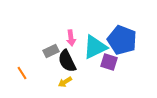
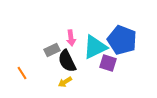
gray rectangle: moved 1 px right, 1 px up
purple square: moved 1 px left, 1 px down
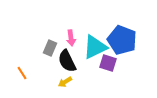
gray rectangle: moved 2 px left, 2 px up; rotated 42 degrees counterclockwise
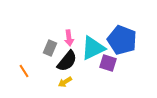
pink arrow: moved 2 px left
cyan triangle: moved 2 px left, 1 px down
black semicircle: rotated 115 degrees counterclockwise
orange line: moved 2 px right, 2 px up
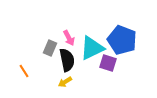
pink arrow: rotated 21 degrees counterclockwise
cyan triangle: moved 1 px left
black semicircle: moved 1 px up; rotated 50 degrees counterclockwise
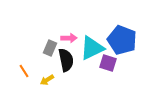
pink arrow: rotated 63 degrees counterclockwise
black semicircle: moved 1 px left
yellow arrow: moved 18 px left, 2 px up
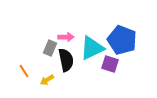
pink arrow: moved 3 px left, 1 px up
purple square: moved 2 px right, 1 px down
